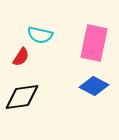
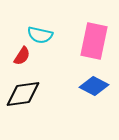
pink rectangle: moved 2 px up
red semicircle: moved 1 px right, 1 px up
black diamond: moved 1 px right, 3 px up
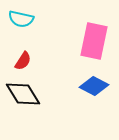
cyan semicircle: moved 19 px left, 16 px up
red semicircle: moved 1 px right, 5 px down
black diamond: rotated 66 degrees clockwise
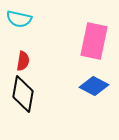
cyan semicircle: moved 2 px left
red semicircle: rotated 24 degrees counterclockwise
black diamond: rotated 42 degrees clockwise
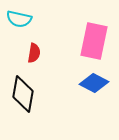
red semicircle: moved 11 px right, 8 px up
blue diamond: moved 3 px up
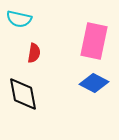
black diamond: rotated 21 degrees counterclockwise
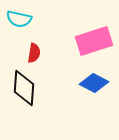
pink rectangle: rotated 60 degrees clockwise
black diamond: moved 1 px right, 6 px up; rotated 15 degrees clockwise
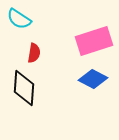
cyan semicircle: rotated 20 degrees clockwise
blue diamond: moved 1 px left, 4 px up
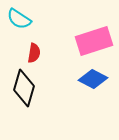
black diamond: rotated 12 degrees clockwise
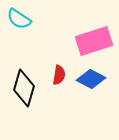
red semicircle: moved 25 px right, 22 px down
blue diamond: moved 2 px left
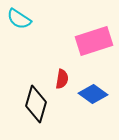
red semicircle: moved 3 px right, 4 px down
blue diamond: moved 2 px right, 15 px down; rotated 8 degrees clockwise
black diamond: moved 12 px right, 16 px down
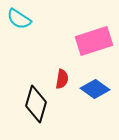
blue diamond: moved 2 px right, 5 px up
